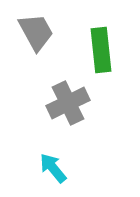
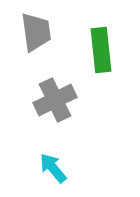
gray trapezoid: rotated 21 degrees clockwise
gray cross: moved 13 px left, 3 px up
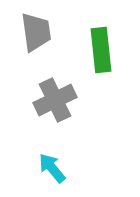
cyan arrow: moved 1 px left
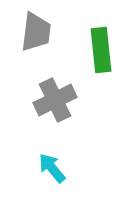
gray trapezoid: rotated 15 degrees clockwise
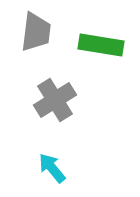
green rectangle: moved 5 px up; rotated 75 degrees counterclockwise
gray cross: rotated 6 degrees counterclockwise
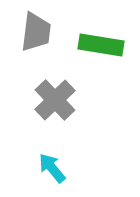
gray cross: rotated 12 degrees counterclockwise
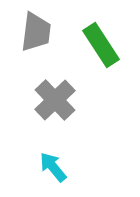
green rectangle: rotated 48 degrees clockwise
cyan arrow: moved 1 px right, 1 px up
